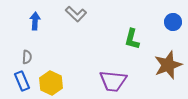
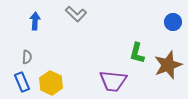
green L-shape: moved 5 px right, 14 px down
blue rectangle: moved 1 px down
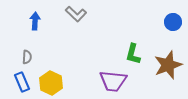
green L-shape: moved 4 px left, 1 px down
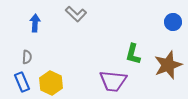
blue arrow: moved 2 px down
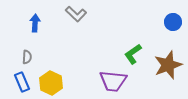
green L-shape: rotated 40 degrees clockwise
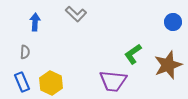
blue arrow: moved 1 px up
gray semicircle: moved 2 px left, 5 px up
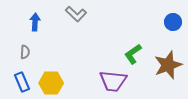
yellow hexagon: rotated 25 degrees counterclockwise
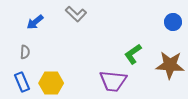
blue arrow: rotated 132 degrees counterclockwise
brown star: moved 2 px right; rotated 24 degrees clockwise
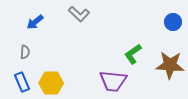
gray L-shape: moved 3 px right
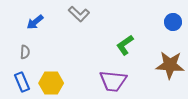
green L-shape: moved 8 px left, 9 px up
